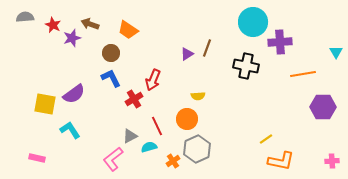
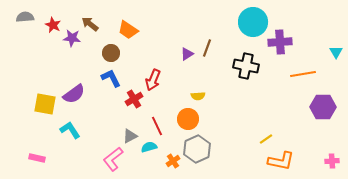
brown arrow: rotated 18 degrees clockwise
purple star: rotated 24 degrees clockwise
orange circle: moved 1 px right
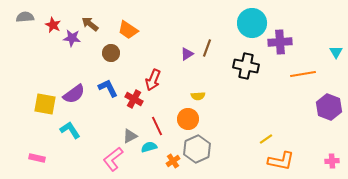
cyan circle: moved 1 px left, 1 px down
blue L-shape: moved 3 px left, 10 px down
red cross: rotated 30 degrees counterclockwise
purple hexagon: moved 6 px right; rotated 20 degrees clockwise
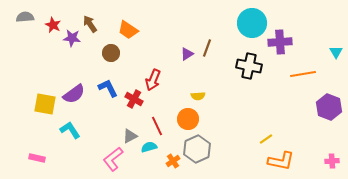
brown arrow: rotated 18 degrees clockwise
black cross: moved 3 px right
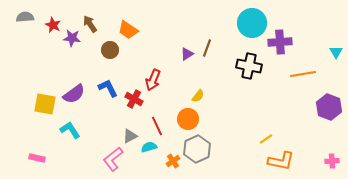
brown circle: moved 1 px left, 3 px up
yellow semicircle: rotated 48 degrees counterclockwise
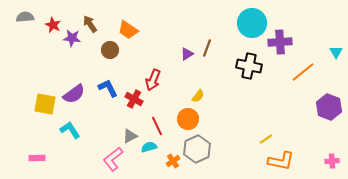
orange line: moved 2 px up; rotated 30 degrees counterclockwise
pink rectangle: rotated 14 degrees counterclockwise
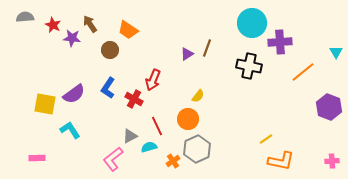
blue L-shape: rotated 120 degrees counterclockwise
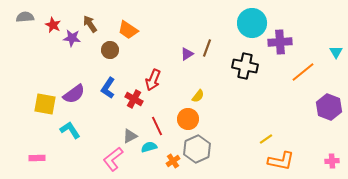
black cross: moved 4 px left
